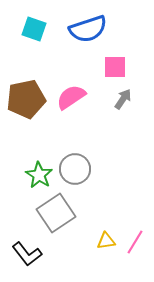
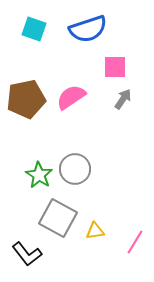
gray square: moved 2 px right, 5 px down; rotated 27 degrees counterclockwise
yellow triangle: moved 11 px left, 10 px up
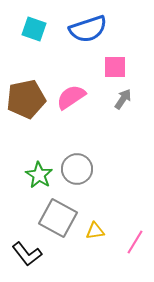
gray circle: moved 2 px right
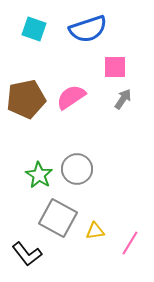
pink line: moved 5 px left, 1 px down
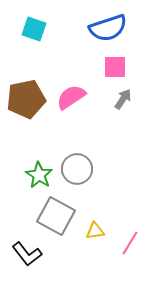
blue semicircle: moved 20 px right, 1 px up
gray square: moved 2 px left, 2 px up
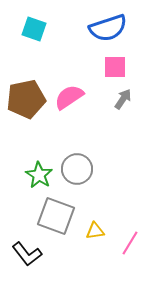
pink semicircle: moved 2 px left
gray square: rotated 9 degrees counterclockwise
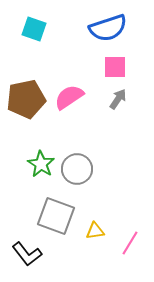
gray arrow: moved 5 px left
green star: moved 2 px right, 11 px up
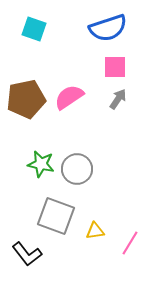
green star: rotated 20 degrees counterclockwise
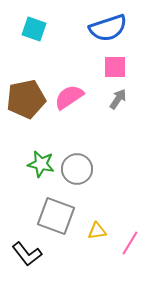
yellow triangle: moved 2 px right
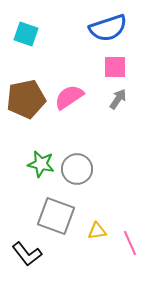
cyan square: moved 8 px left, 5 px down
pink line: rotated 55 degrees counterclockwise
